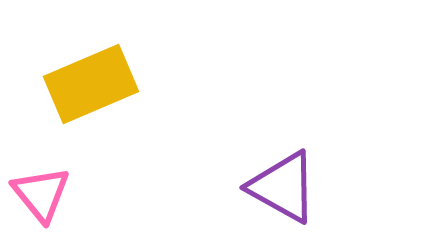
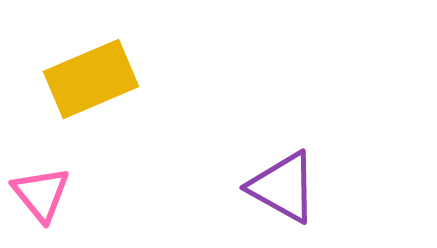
yellow rectangle: moved 5 px up
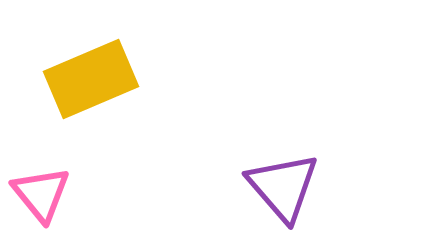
purple triangle: rotated 20 degrees clockwise
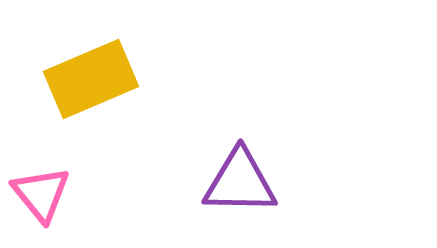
purple triangle: moved 43 px left, 5 px up; rotated 48 degrees counterclockwise
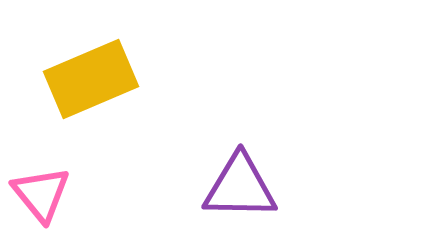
purple triangle: moved 5 px down
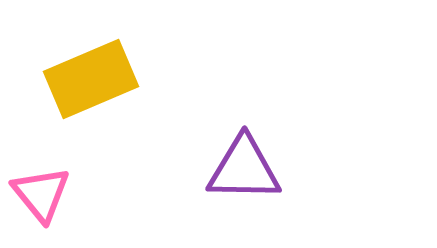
purple triangle: moved 4 px right, 18 px up
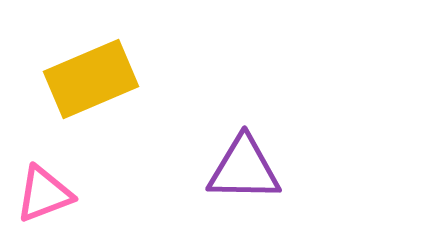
pink triangle: moved 3 px right; rotated 48 degrees clockwise
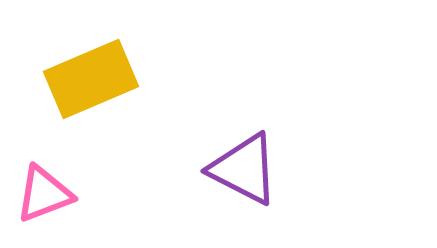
purple triangle: rotated 26 degrees clockwise
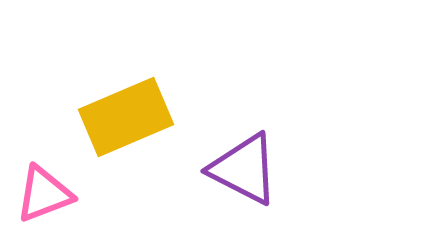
yellow rectangle: moved 35 px right, 38 px down
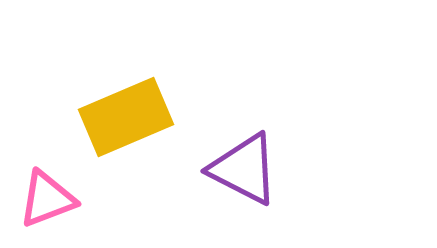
pink triangle: moved 3 px right, 5 px down
